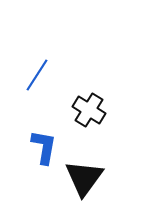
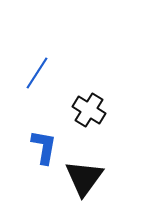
blue line: moved 2 px up
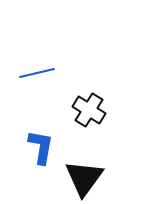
blue line: rotated 44 degrees clockwise
blue L-shape: moved 3 px left
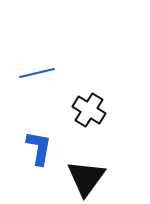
blue L-shape: moved 2 px left, 1 px down
black triangle: moved 2 px right
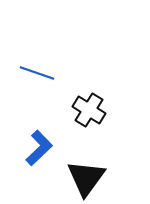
blue line: rotated 32 degrees clockwise
blue L-shape: rotated 36 degrees clockwise
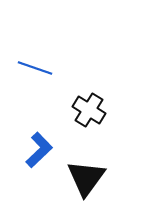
blue line: moved 2 px left, 5 px up
blue L-shape: moved 2 px down
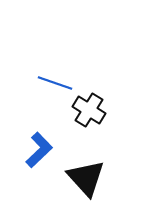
blue line: moved 20 px right, 15 px down
black triangle: rotated 18 degrees counterclockwise
